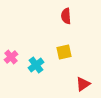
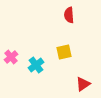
red semicircle: moved 3 px right, 1 px up
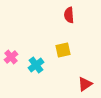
yellow square: moved 1 px left, 2 px up
red triangle: moved 2 px right
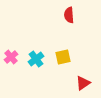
yellow square: moved 7 px down
cyan cross: moved 6 px up
red triangle: moved 2 px left, 1 px up
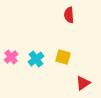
yellow square: rotated 28 degrees clockwise
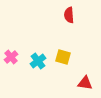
cyan cross: moved 2 px right, 2 px down
red triangle: moved 2 px right; rotated 42 degrees clockwise
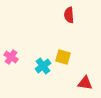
pink cross: rotated 16 degrees counterclockwise
cyan cross: moved 5 px right, 5 px down
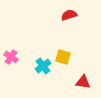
red semicircle: rotated 77 degrees clockwise
red triangle: moved 2 px left, 1 px up
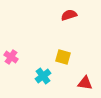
cyan cross: moved 10 px down
red triangle: moved 2 px right, 1 px down
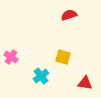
cyan cross: moved 2 px left
